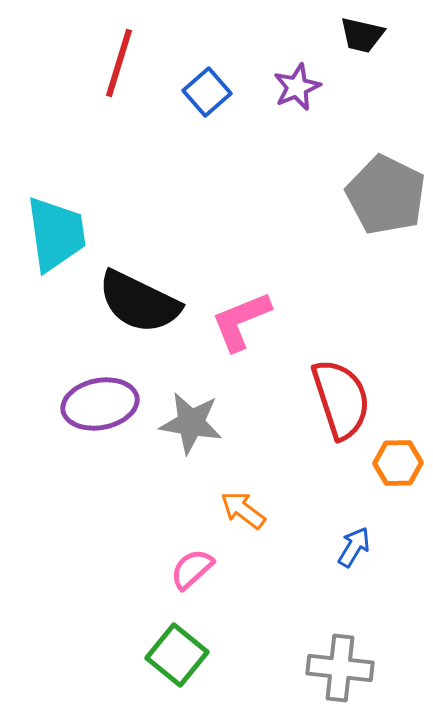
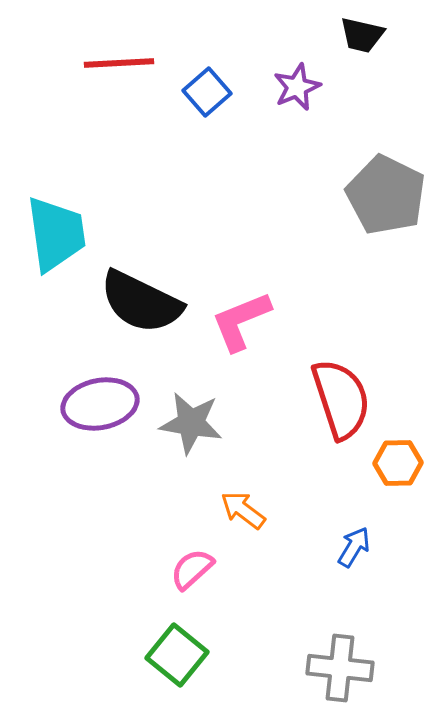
red line: rotated 70 degrees clockwise
black semicircle: moved 2 px right
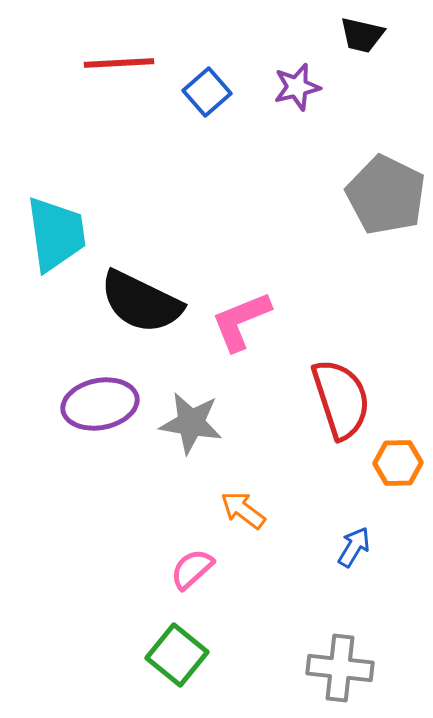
purple star: rotated 9 degrees clockwise
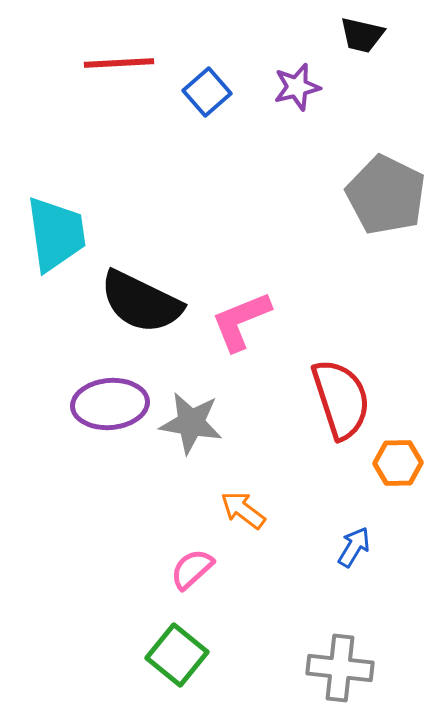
purple ellipse: moved 10 px right; rotated 6 degrees clockwise
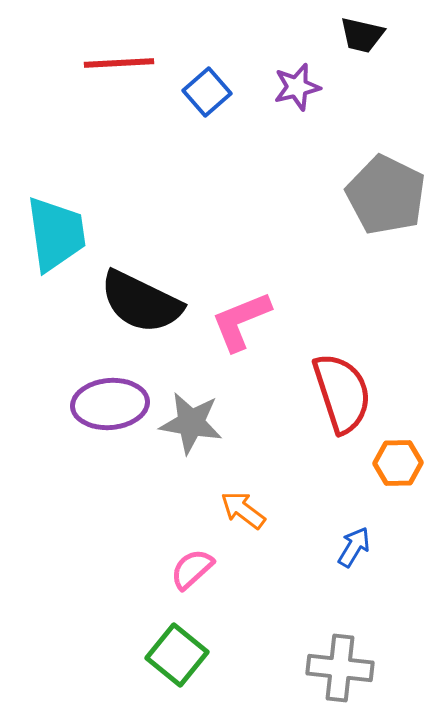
red semicircle: moved 1 px right, 6 px up
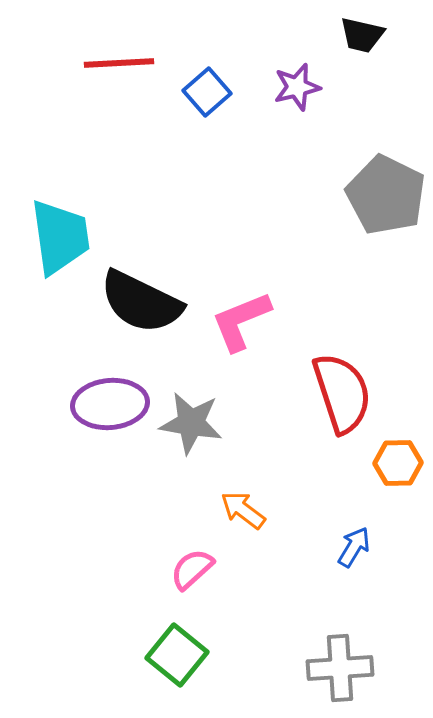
cyan trapezoid: moved 4 px right, 3 px down
gray cross: rotated 10 degrees counterclockwise
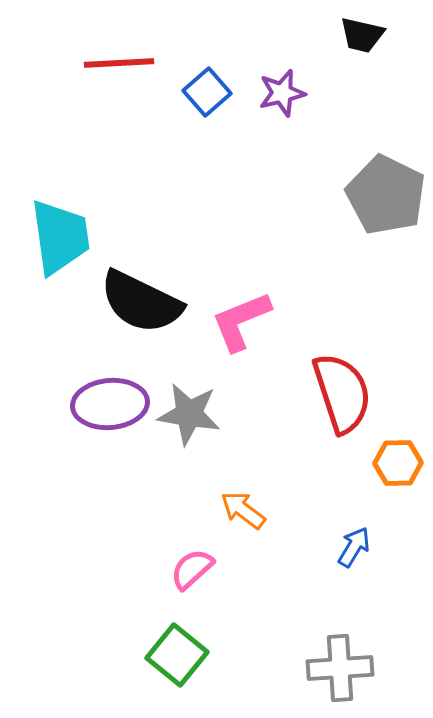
purple star: moved 15 px left, 6 px down
gray star: moved 2 px left, 9 px up
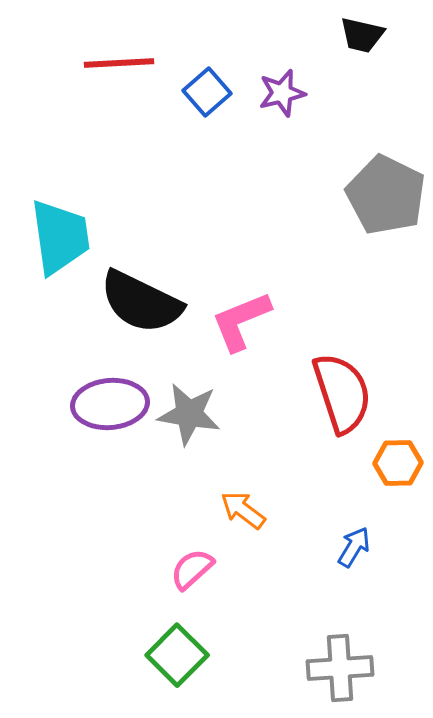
green square: rotated 6 degrees clockwise
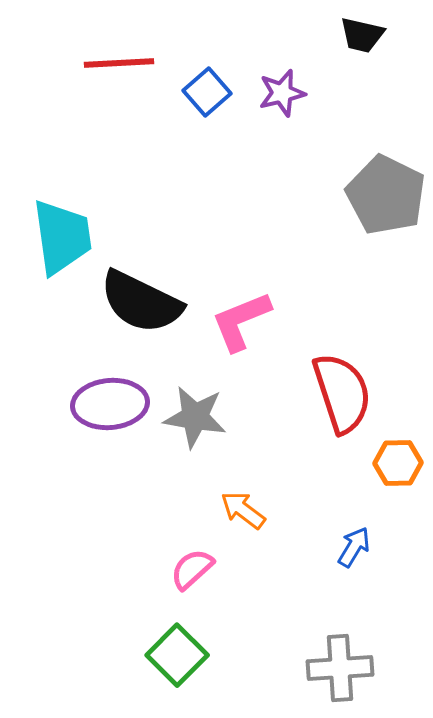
cyan trapezoid: moved 2 px right
gray star: moved 6 px right, 3 px down
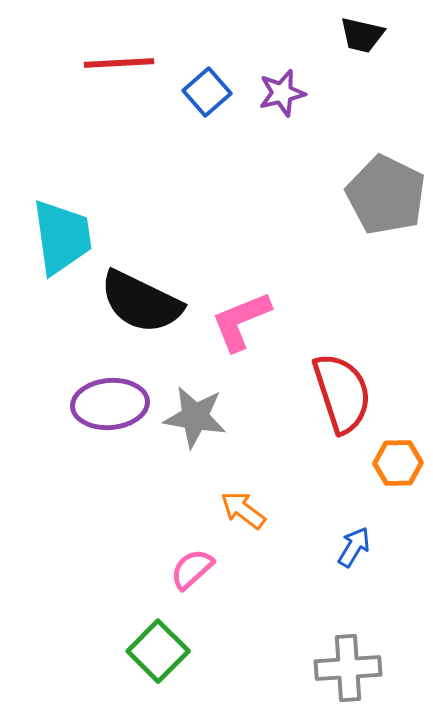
green square: moved 19 px left, 4 px up
gray cross: moved 8 px right
